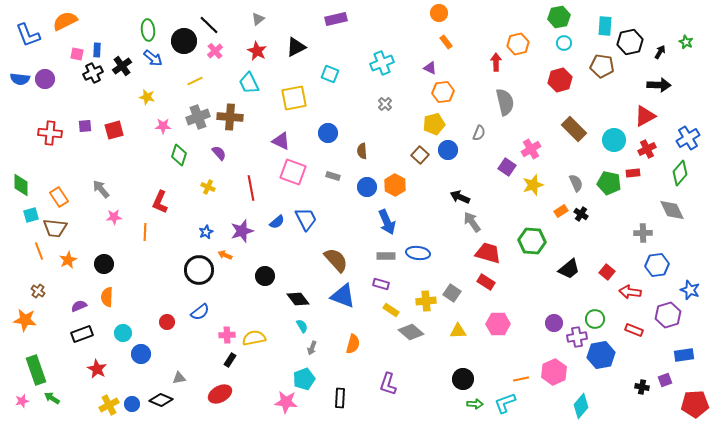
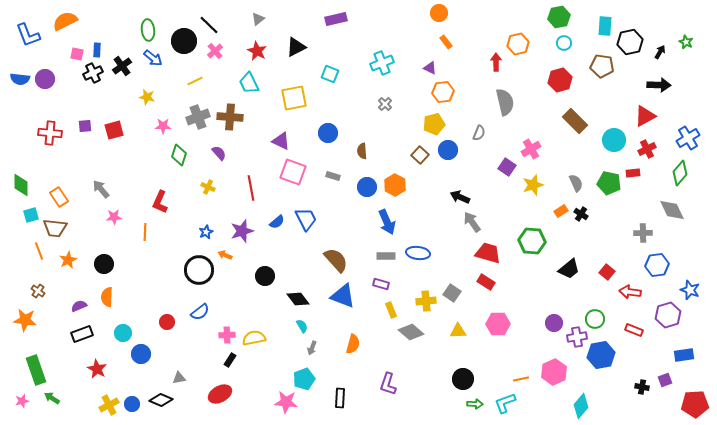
brown rectangle at (574, 129): moved 1 px right, 8 px up
yellow rectangle at (391, 310): rotated 35 degrees clockwise
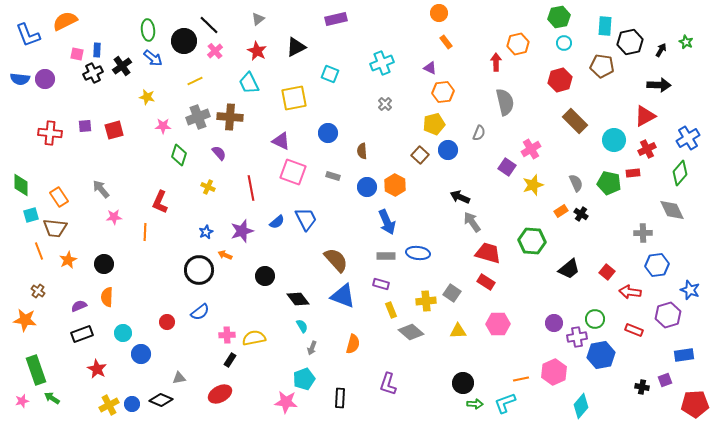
black arrow at (660, 52): moved 1 px right, 2 px up
black circle at (463, 379): moved 4 px down
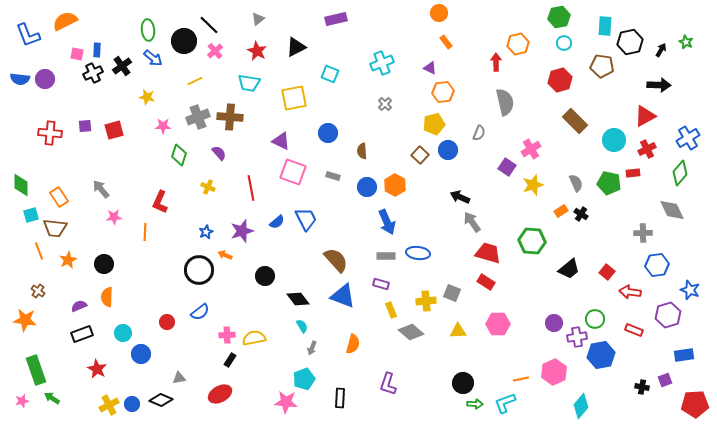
cyan trapezoid at (249, 83): rotated 55 degrees counterclockwise
gray square at (452, 293): rotated 12 degrees counterclockwise
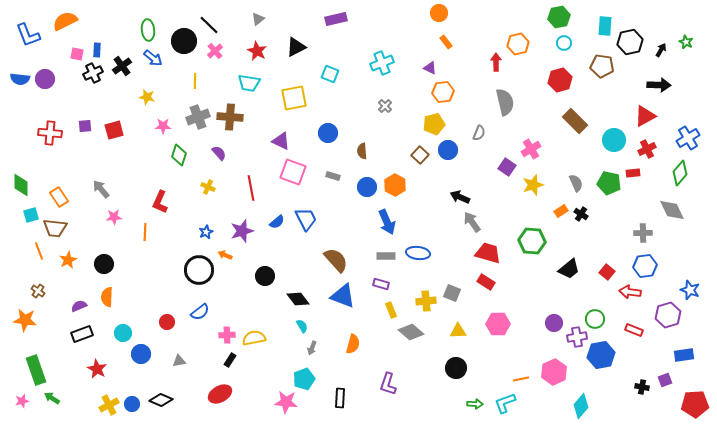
yellow line at (195, 81): rotated 63 degrees counterclockwise
gray cross at (385, 104): moved 2 px down
blue hexagon at (657, 265): moved 12 px left, 1 px down
gray triangle at (179, 378): moved 17 px up
black circle at (463, 383): moved 7 px left, 15 px up
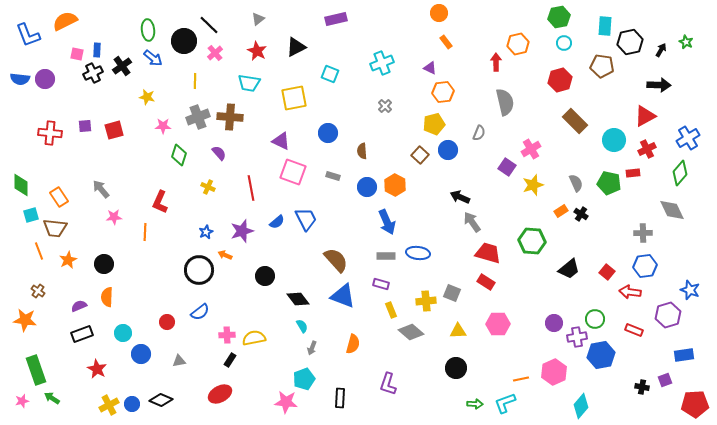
pink cross at (215, 51): moved 2 px down
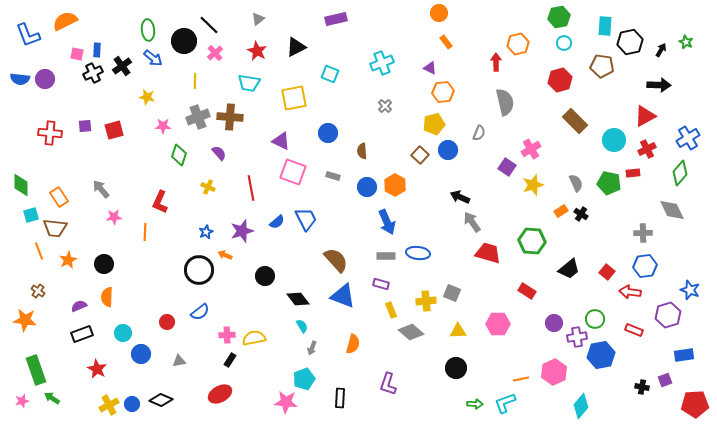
red rectangle at (486, 282): moved 41 px right, 9 px down
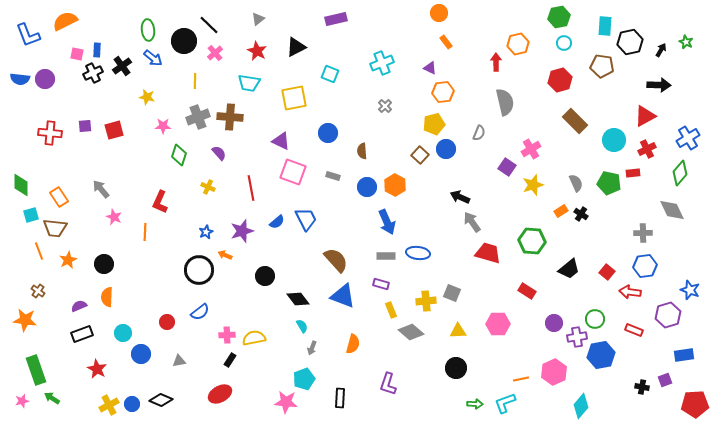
blue circle at (448, 150): moved 2 px left, 1 px up
pink star at (114, 217): rotated 28 degrees clockwise
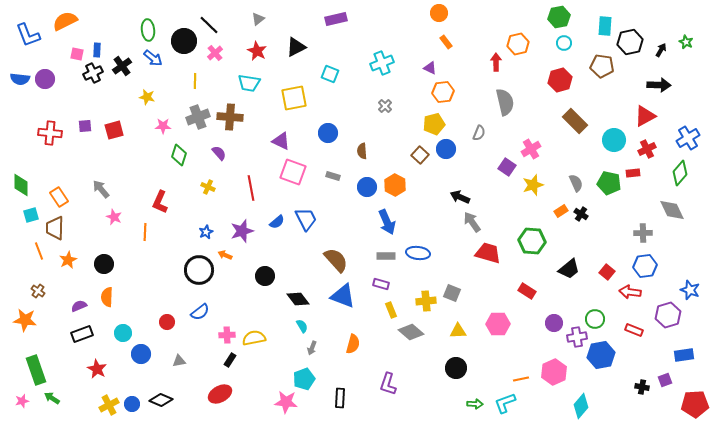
brown trapezoid at (55, 228): rotated 85 degrees clockwise
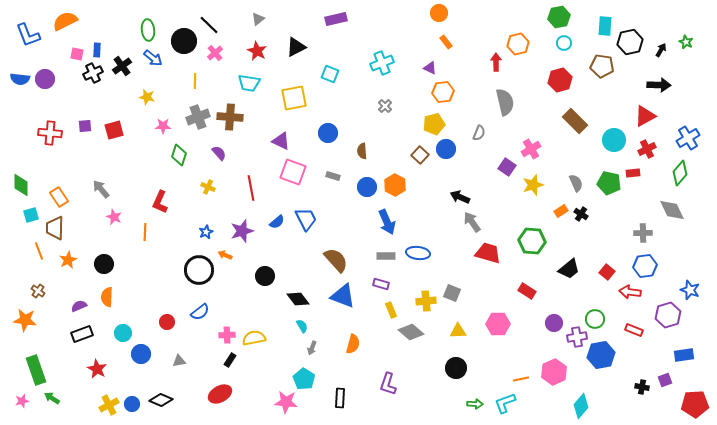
cyan pentagon at (304, 379): rotated 20 degrees counterclockwise
